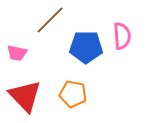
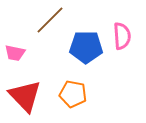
pink trapezoid: moved 2 px left
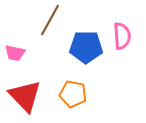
brown line: rotated 16 degrees counterclockwise
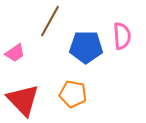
brown line: moved 1 px down
pink trapezoid: rotated 45 degrees counterclockwise
red triangle: moved 2 px left, 4 px down
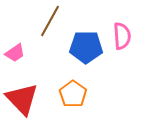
orange pentagon: rotated 24 degrees clockwise
red triangle: moved 1 px left, 1 px up
